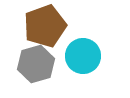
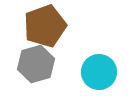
cyan circle: moved 16 px right, 16 px down
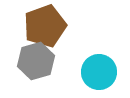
gray hexagon: moved 3 px up
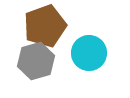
cyan circle: moved 10 px left, 19 px up
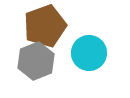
gray hexagon: rotated 6 degrees counterclockwise
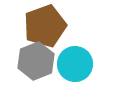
cyan circle: moved 14 px left, 11 px down
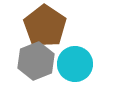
brown pentagon: rotated 18 degrees counterclockwise
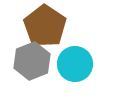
gray hexagon: moved 4 px left
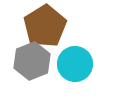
brown pentagon: rotated 6 degrees clockwise
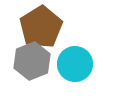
brown pentagon: moved 4 px left, 1 px down
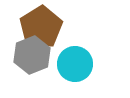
gray hexagon: moved 6 px up
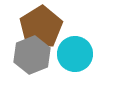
cyan circle: moved 10 px up
